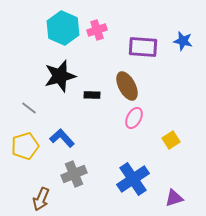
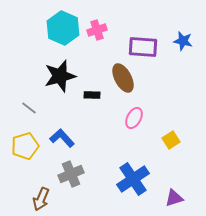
brown ellipse: moved 4 px left, 8 px up
gray cross: moved 3 px left
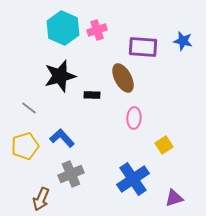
pink ellipse: rotated 25 degrees counterclockwise
yellow square: moved 7 px left, 5 px down
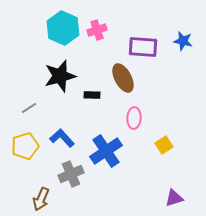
gray line: rotated 70 degrees counterclockwise
blue cross: moved 27 px left, 28 px up
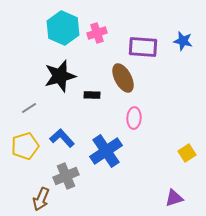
pink cross: moved 3 px down
yellow square: moved 23 px right, 8 px down
gray cross: moved 5 px left, 2 px down
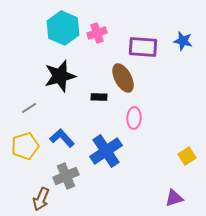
black rectangle: moved 7 px right, 2 px down
yellow square: moved 3 px down
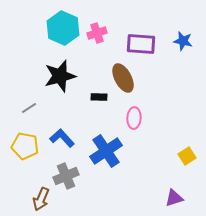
purple rectangle: moved 2 px left, 3 px up
yellow pentagon: rotated 28 degrees clockwise
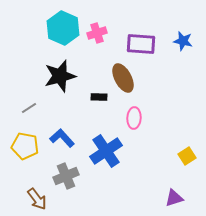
brown arrow: moved 4 px left; rotated 60 degrees counterclockwise
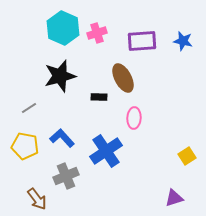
purple rectangle: moved 1 px right, 3 px up; rotated 8 degrees counterclockwise
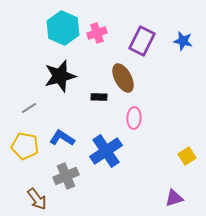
purple rectangle: rotated 60 degrees counterclockwise
blue L-shape: rotated 15 degrees counterclockwise
